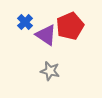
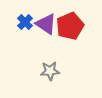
purple triangle: moved 11 px up
gray star: rotated 18 degrees counterclockwise
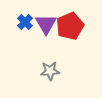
purple triangle: rotated 25 degrees clockwise
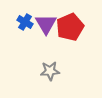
blue cross: rotated 14 degrees counterclockwise
red pentagon: moved 1 px down
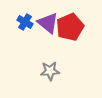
purple triangle: moved 2 px right, 1 px up; rotated 20 degrees counterclockwise
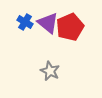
gray star: rotated 30 degrees clockwise
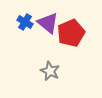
red pentagon: moved 1 px right, 6 px down
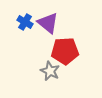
red pentagon: moved 6 px left, 18 px down; rotated 20 degrees clockwise
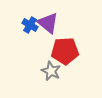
blue cross: moved 5 px right, 3 px down
gray star: moved 1 px right
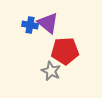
blue cross: rotated 21 degrees counterclockwise
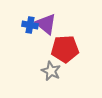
purple triangle: moved 2 px left, 1 px down
red pentagon: moved 2 px up
